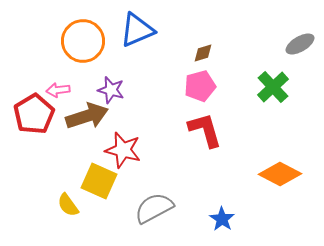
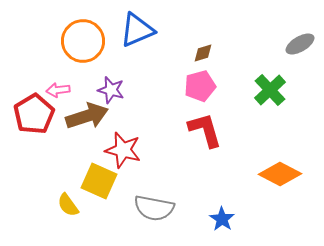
green cross: moved 3 px left, 3 px down
gray semicircle: rotated 141 degrees counterclockwise
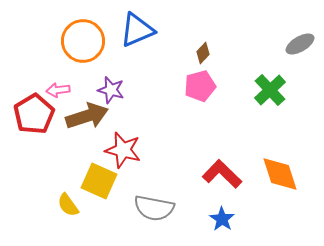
brown diamond: rotated 30 degrees counterclockwise
red L-shape: moved 17 px right, 44 px down; rotated 30 degrees counterclockwise
orange diamond: rotated 45 degrees clockwise
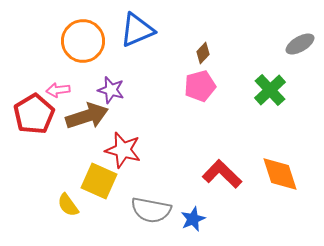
gray semicircle: moved 3 px left, 2 px down
blue star: moved 29 px left; rotated 15 degrees clockwise
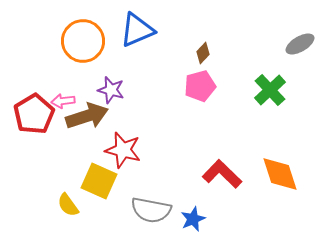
pink arrow: moved 5 px right, 11 px down
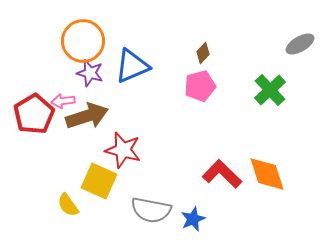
blue triangle: moved 5 px left, 36 px down
purple star: moved 21 px left, 17 px up
orange diamond: moved 13 px left
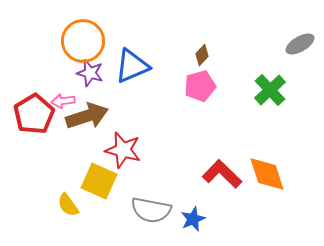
brown diamond: moved 1 px left, 2 px down
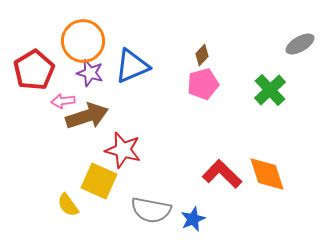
pink pentagon: moved 3 px right, 2 px up
red pentagon: moved 44 px up
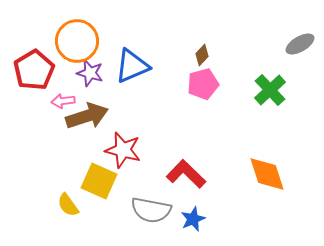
orange circle: moved 6 px left
red L-shape: moved 36 px left
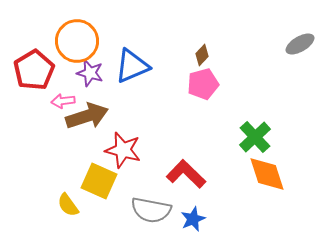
green cross: moved 15 px left, 47 px down
